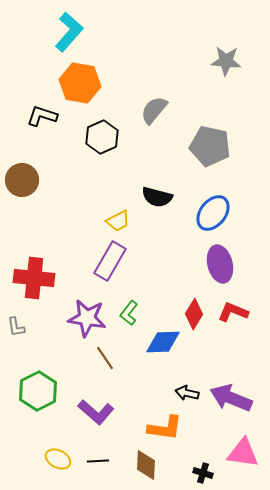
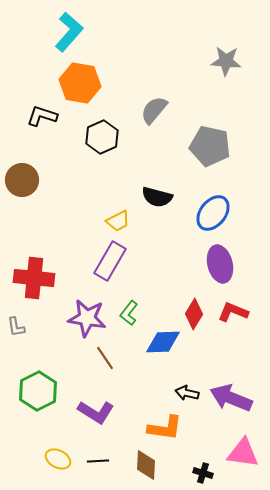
purple L-shape: rotated 9 degrees counterclockwise
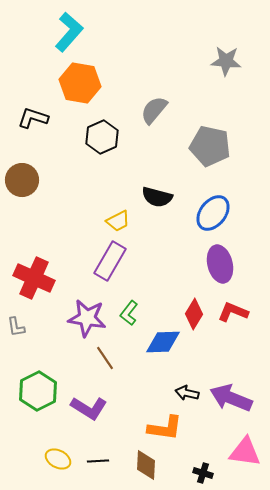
black L-shape: moved 9 px left, 2 px down
red cross: rotated 18 degrees clockwise
purple L-shape: moved 7 px left, 4 px up
pink triangle: moved 2 px right, 1 px up
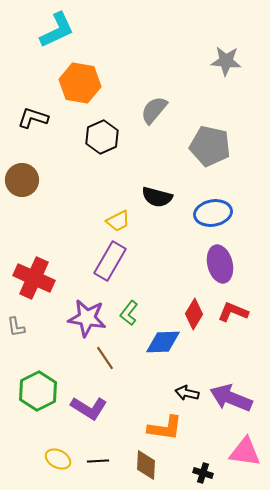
cyan L-shape: moved 12 px left, 2 px up; rotated 24 degrees clockwise
blue ellipse: rotated 42 degrees clockwise
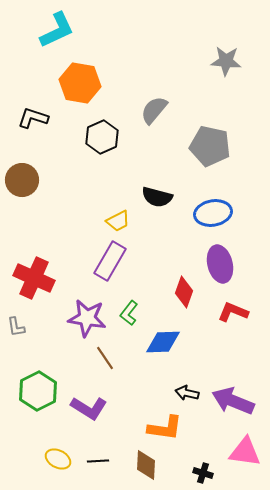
red diamond: moved 10 px left, 22 px up; rotated 12 degrees counterclockwise
purple arrow: moved 2 px right, 3 px down
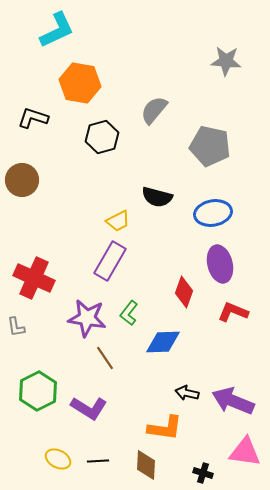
black hexagon: rotated 8 degrees clockwise
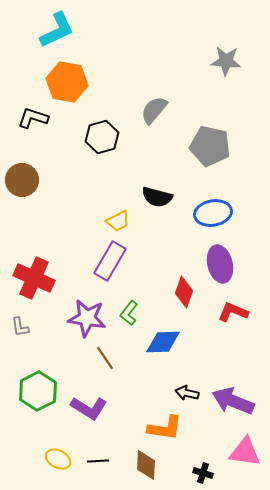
orange hexagon: moved 13 px left, 1 px up
gray L-shape: moved 4 px right
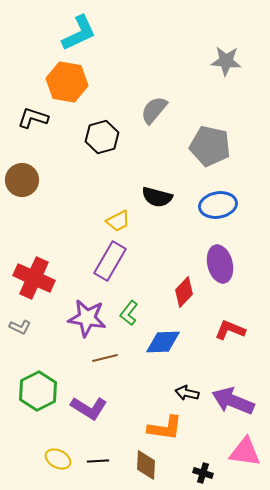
cyan L-shape: moved 22 px right, 3 px down
blue ellipse: moved 5 px right, 8 px up
red diamond: rotated 24 degrees clockwise
red L-shape: moved 3 px left, 18 px down
gray L-shape: rotated 55 degrees counterclockwise
brown line: rotated 70 degrees counterclockwise
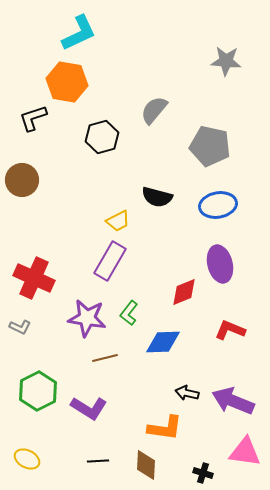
black L-shape: rotated 36 degrees counterclockwise
red diamond: rotated 24 degrees clockwise
yellow ellipse: moved 31 px left
